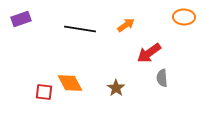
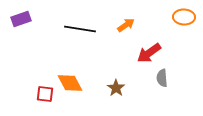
red square: moved 1 px right, 2 px down
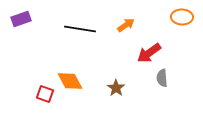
orange ellipse: moved 2 px left
orange diamond: moved 2 px up
red square: rotated 12 degrees clockwise
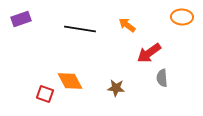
orange arrow: moved 1 px right; rotated 108 degrees counterclockwise
brown star: rotated 30 degrees counterclockwise
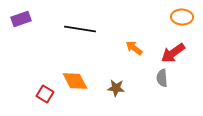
orange arrow: moved 7 px right, 23 px down
red arrow: moved 24 px right
orange diamond: moved 5 px right
red square: rotated 12 degrees clockwise
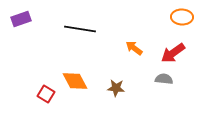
gray semicircle: moved 2 px right, 1 px down; rotated 102 degrees clockwise
red square: moved 1 px right
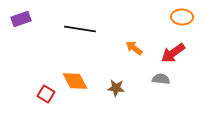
gray semicircle: moved 3 px left
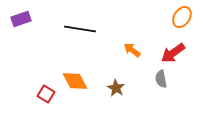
orange ellipse: rotated 60 degrees counterclockwise
orange arrow: moved 2 px left, 2 px down
gray semicircle: rotated 108 degrees counterclockwise
brown star: rotated 24 degrees clockwise
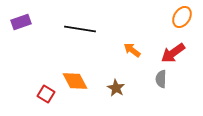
purple rectangle: moved 3 px down
gray semicircle: rotated 12 degrees clockwise
